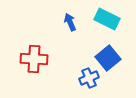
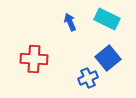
blue cross: moved 1 px left
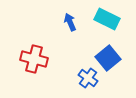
red cross: rotated 12 degrees clockwise
blue cross: rotated 30 degrees counterclockwise
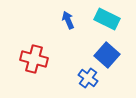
blue arrow: moved 2 px left, 2 px up
blue square: moved 1 px left, 3 px up; rotated 10 degrees counterclockwise
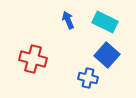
cyan rectangle: moved 2 px left, 3 px down
red cross: moved 1 px left
blue cross: rotated 24 degrees counterclockwise
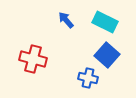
blue arrow: moved 2 px left; rotated 18 degrees counterclockwise
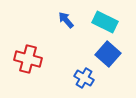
blue square: moved 1 px right, 1 px up
red cross: moved 5 px left
blue cross: moved 4 px left; rotated 18 degrees clockwise
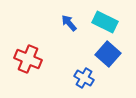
blue arrow: moved 3 px right, 3 px down
red cross: rotated 8 degrees clockwise
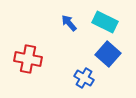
red cross: rotated 12 degrees counterclockwise
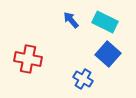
blue arrow: moved 2 px right, 3 px up
blue cross: moved 1 px left, 1 px down
